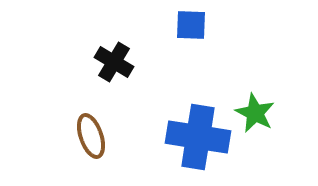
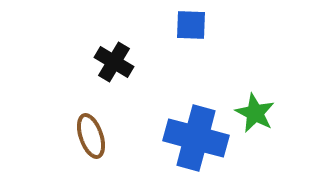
blue cross: moved 2 px left, 1 px down; rotated 6 degrees clockwise
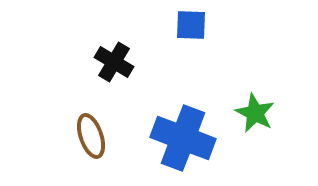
blue cross: moved 13 px left; rotated 6 degrees clockwise
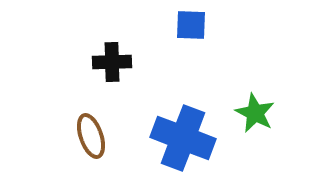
black cross: moved 2 px left; rotated 33 degrees counterclockwise
